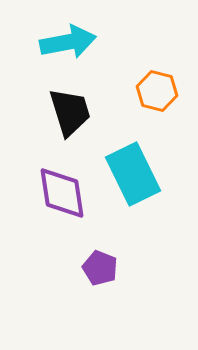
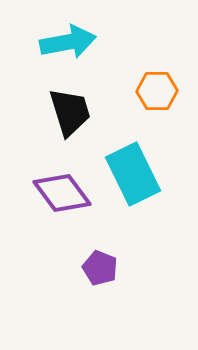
orange hexagon: rotated 15 degrees counterclockwise
purple diamond: rotated 28 degrees counterclockwise
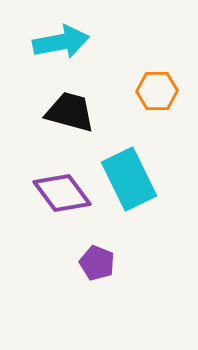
cyan arrow: moved 7 px left
black trapezoid: rotated 58 degrees counterclockwise
cyan rectangle: moved 4 px left, 5 px down
purple pentagon: moved 3 px left, 5 px up
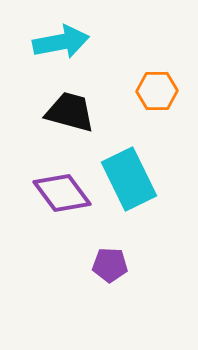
purple pentagon: moved 13 px right, 2 px down; rotated 20 degrees counterclockwise
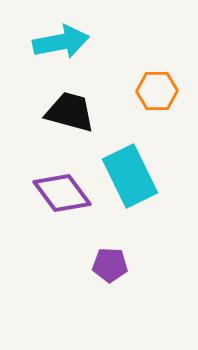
cyan rectangle: moved 1 px right, 3 px up
